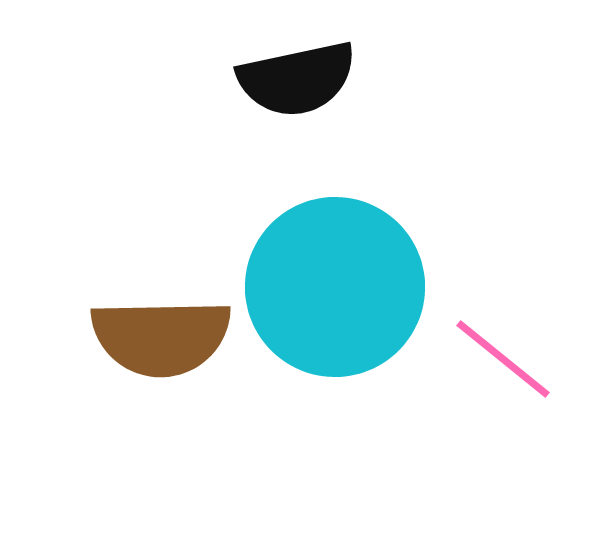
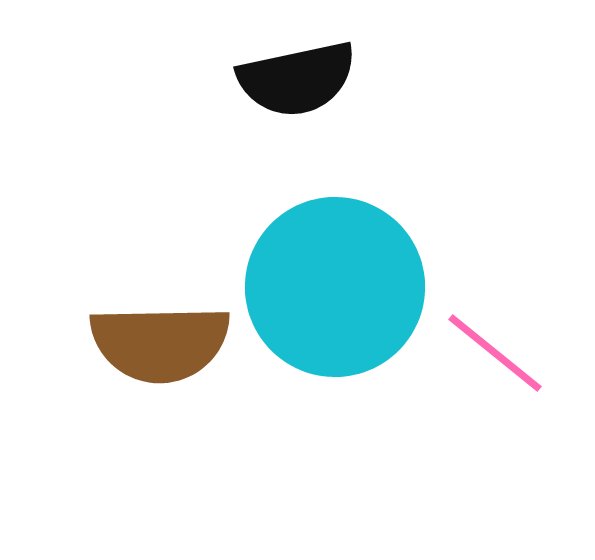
brown semicircle: moved 1 px left, 6 px down
pink line: moved 8 px left, 6 px up
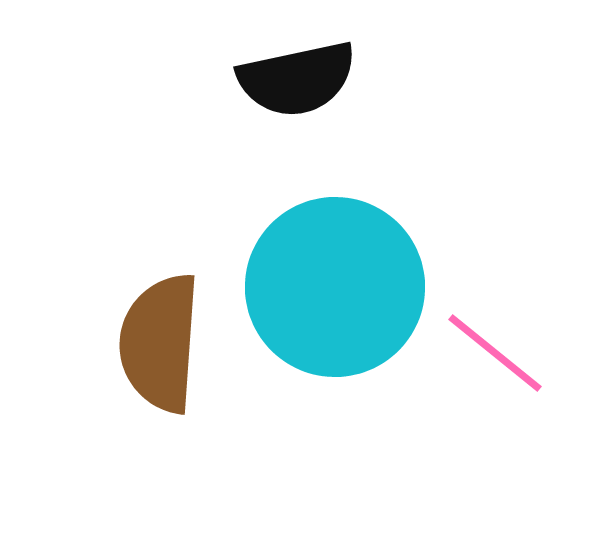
brown semicircle: rotated 95 degrees clockwise
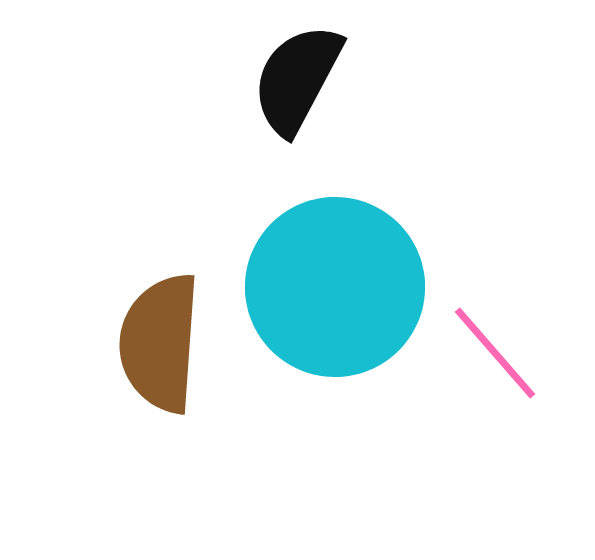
black semicircle: rotated 130 degrees clockwise
pink line: rotated 10 degrees clockwise
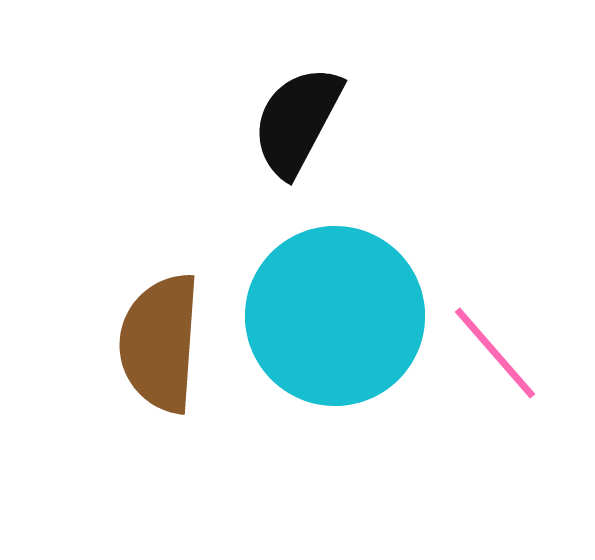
black semicircle: moved 42 px down
cyan circle: moved 29 px down
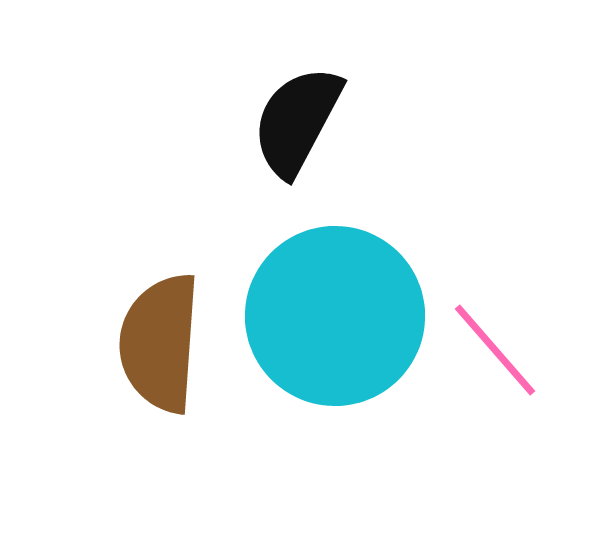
pink line: moved 3 px up
